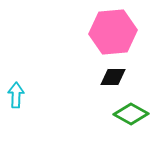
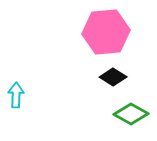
pink hexagon: moved 7 px left
black diamond: rotated 32 degrees clockwise
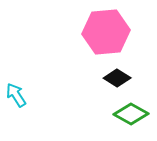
black diamond: moved 4 px right, 1 px down
cyan arrow: rotated 35 degrees counterclockwise
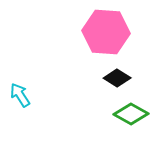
pink hexagon: rotated 9 degrees clockwise
cyan arrow: moved 4 px right
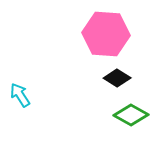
pink hexagon: moved 2 px down
green diamond: moved 1 px down
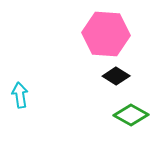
black diamond: moved 1 px left, 2 px up
cyan arrow: rotated 25 degrees clockwise
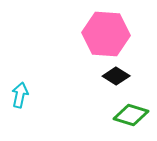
cyan arrow: rotated 20 degrees clockwise
green diamond: rotated 12 degrees counterclockwise
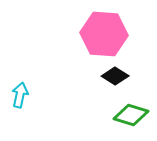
pink hexagon: moved 2 px left
black diamond: moved 1 px left
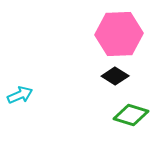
pink hexagon: moved 15 px right; rotated 6 degrees counterclockwise
cyan arrow: rotated 55 degrees clockwise
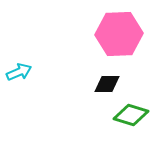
black diamond: moved 8 px left, 8 px down; rotated 32 degrees counterclockwise
cyan arrow: moved 1 px left, 23 px up
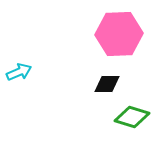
green diamond: moved 1 px right, 2 px down
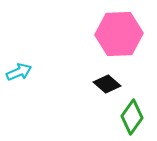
black diamond: rotated 40 degrees clockwise
green diamond: rotated 72 degrees counterclockwise
